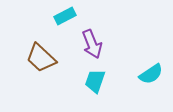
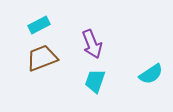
cyan rectangle: moved 26 px left, 9 px down
brown trapezoid: moved 1 px right; rotated 116 degrees clockwise
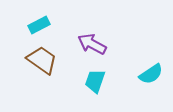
purple arrow: rotated 140 degrees clockwise
brown trapezoid: moved 2 px down; rotated 56 degrees clockwise
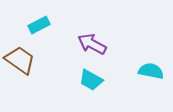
brown trapezoid: moved 22 px left
cyan semicircle: moved 3 px up; rotated 135 degrees counterclockwise
cyan trapezoid: moved 4 px left, 1 px up; rotated 80 degrees counterclockwise
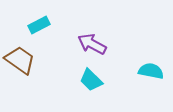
cyan trapezoid: rotated 15 degrees clockwise
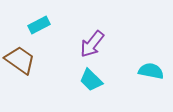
purple arrow: rotated 80 degrees counterclockwise
